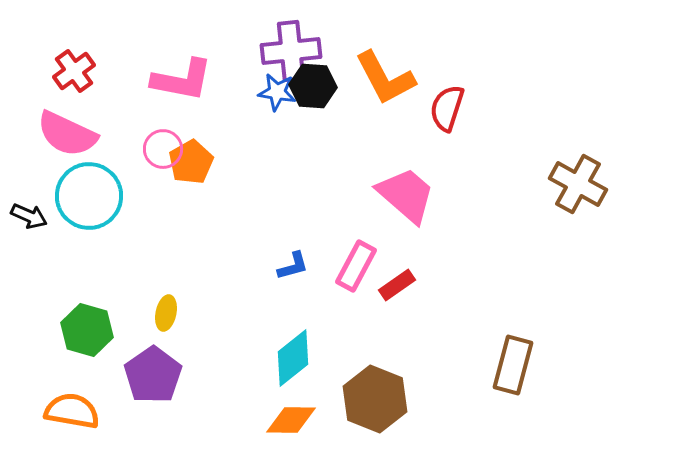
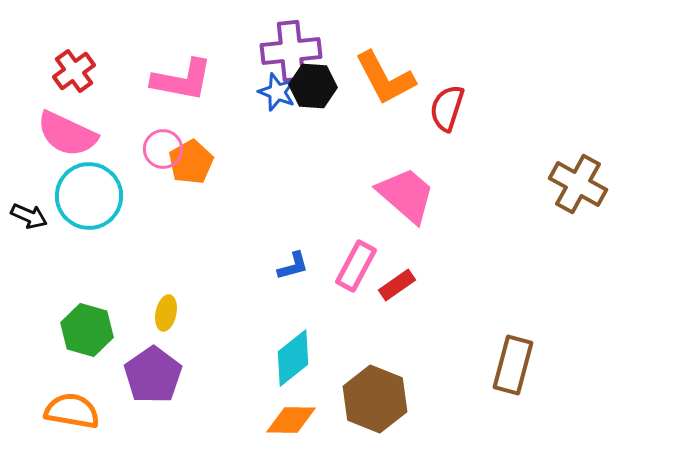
blue star: rotated 12 degrees clockwise
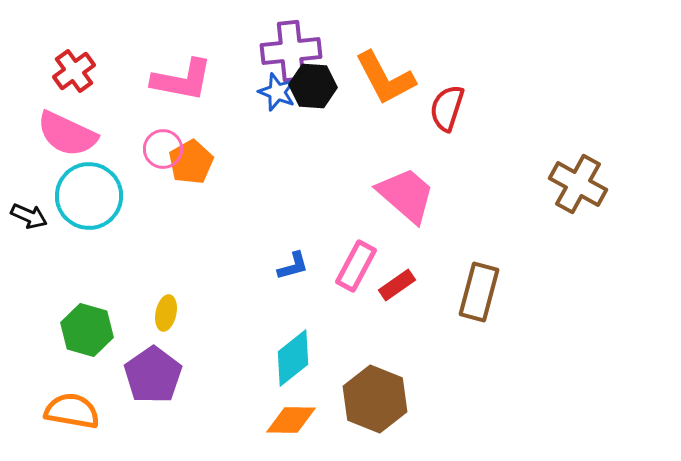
brown rectangle: moved 34 px left, 73 px up
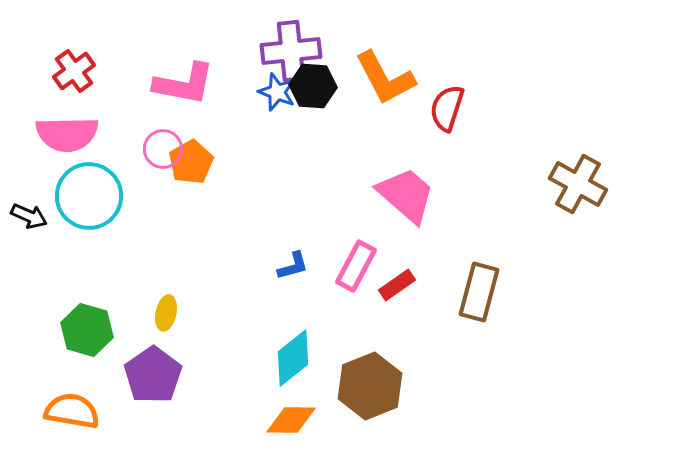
pink L-shape: moved 2 px right, 4 px down
pink semicircle: rotated 26 degrees counterclockwise
brown hexagon: moved 5 px left, 13 px up; rotated 16 degrees clockwise
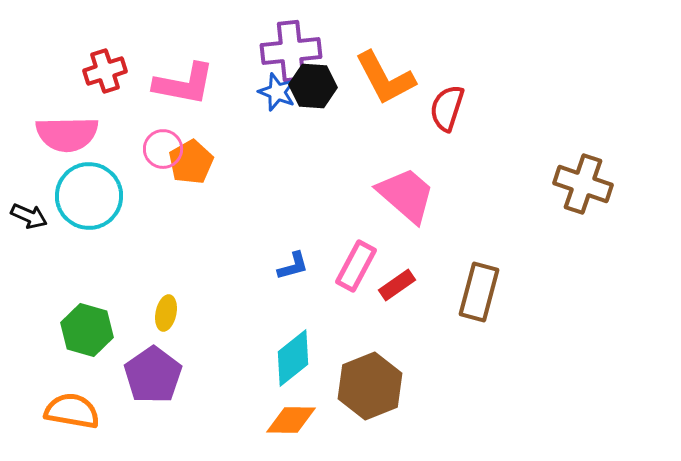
red cross: moved 31 px right; rotated 18 degrees clockwise
brown cross: moved 5 px right; rotated 10 degrees counterclockwise
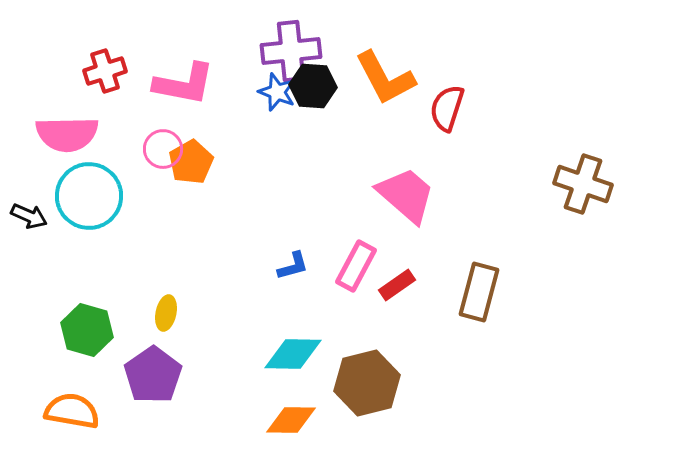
cyan diamond: moved 4 px up; rotated 40 degrees clockwise
brown hexagon: moved 3 px left, 3 px up; rotated 8 degrees clockwise
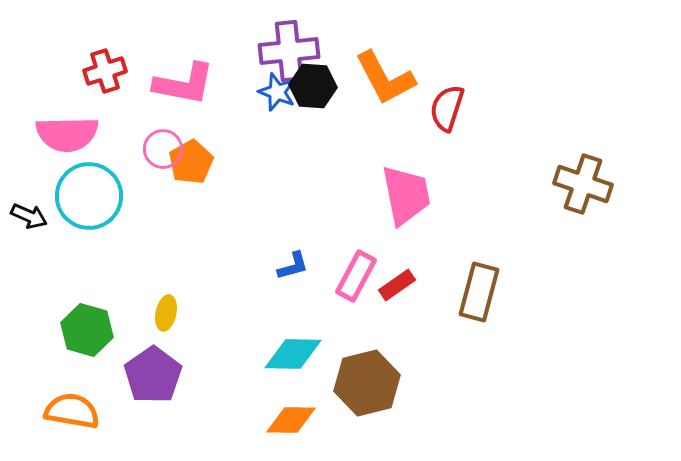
purple cross: moved 2 px left
pink trapezoid: rotated 38 degrees clockwise
pink rectangle: moved 10 px down
